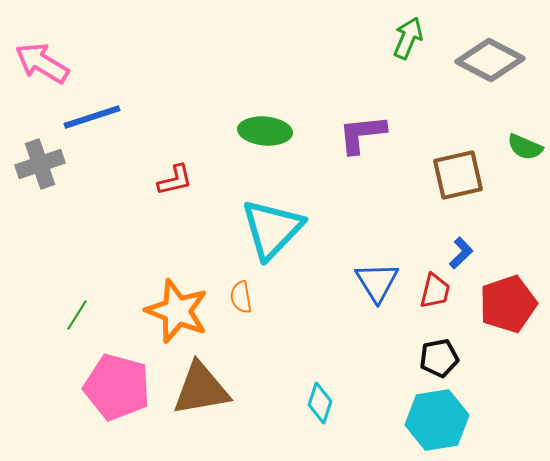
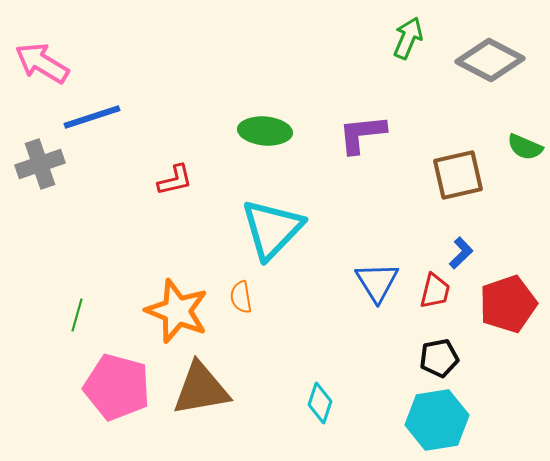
green line: rotated 16 degrees counterclockwise
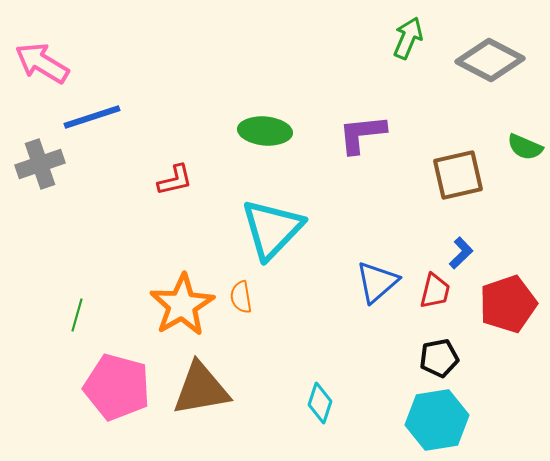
blue triangle: rotated 21 degrees clockwise
orange star: moved 5 px right, 6 px up; rotated 20 degrees clockwise
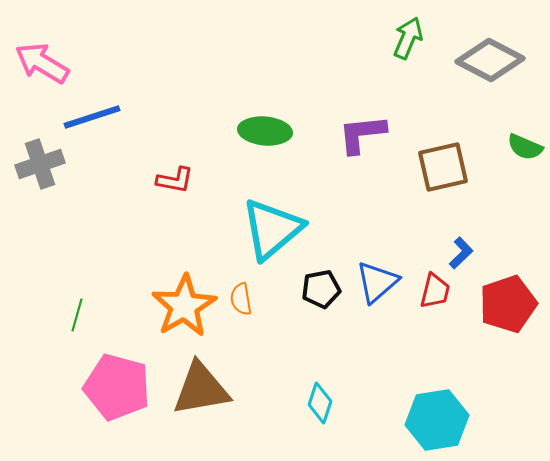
brown square: moved 15 px left, 8 px up
red L-shape: rotated 24 degrees clockwise
cyan triangle: rotated 6 degrees clockwise
orange semicircle: moved 2 px down
orange star: moved 2 px right, 1 px down
black pentagon: moved 118 px left, 69 px up
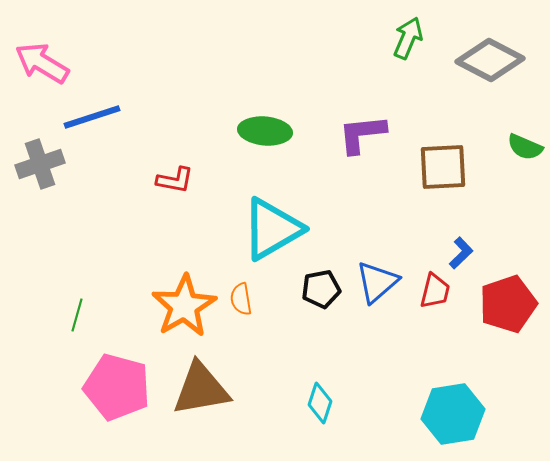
brown square: rotated 10 degrees clockwise
cyan triangle: rotated 10 degrees clockwise
cyan hexagon: moved 16 px right, 6 px up
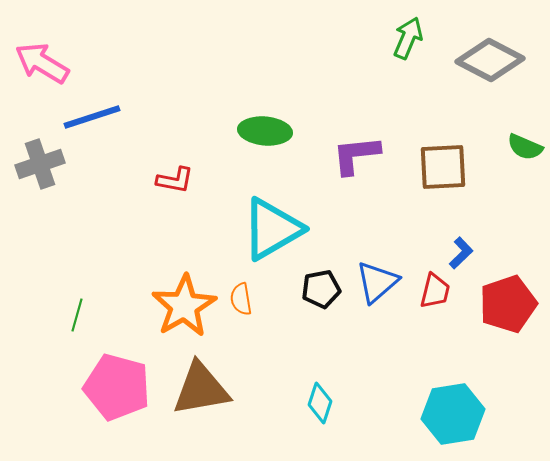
purple L-shape: moved 6 px left, 21 px down
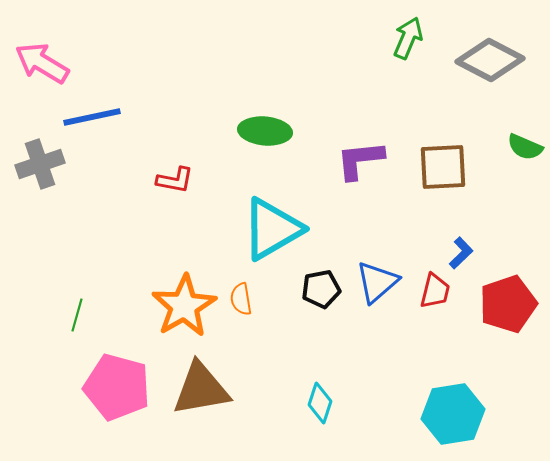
blue line: rotated 6 degrees clockwise
purple L-shape: moved 4 px right, 5 px down
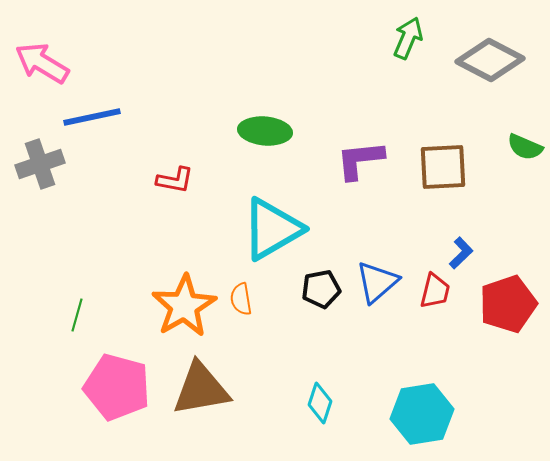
cyan hexagon: moved 31 px left
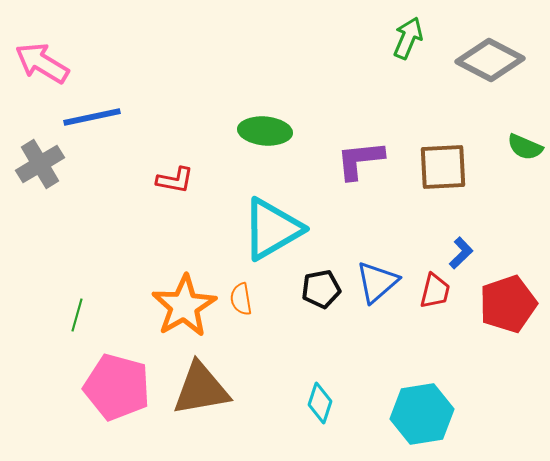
gray cross: rotated 12 degrees counterclockwise
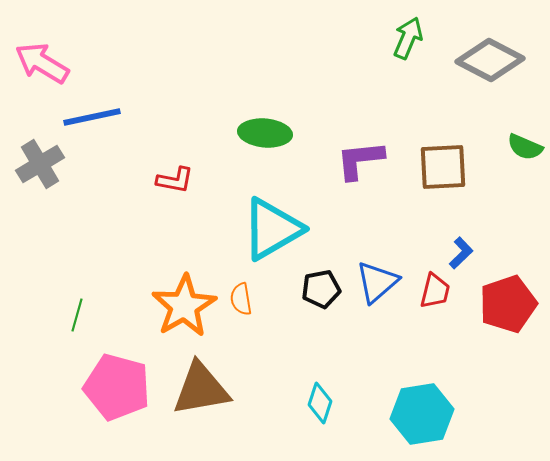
green ellipse: moved 2 px down
